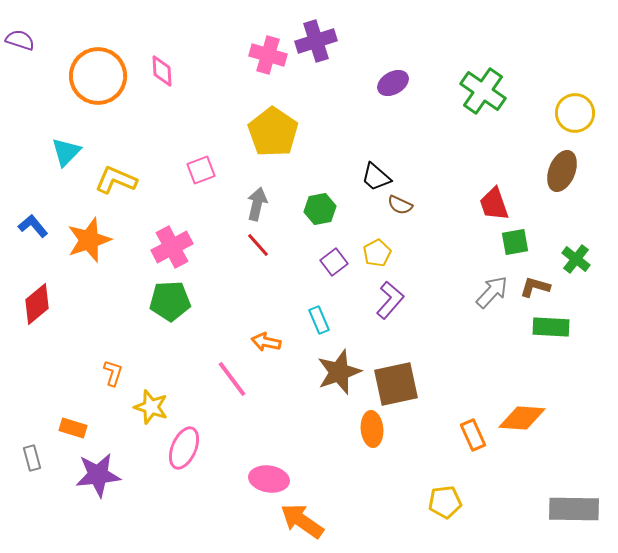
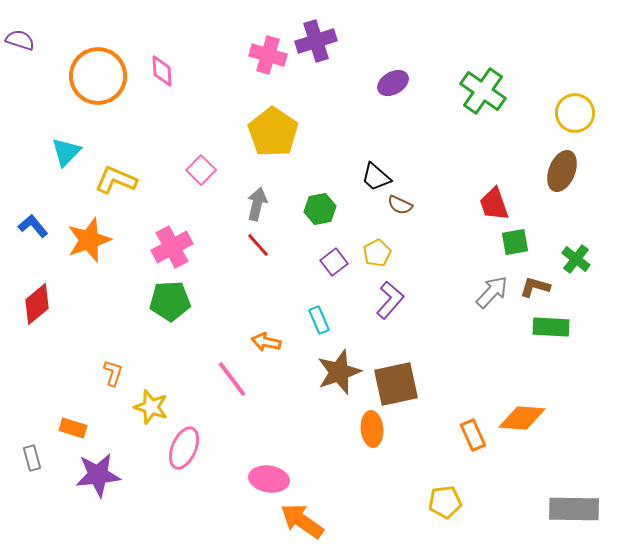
pink square at (201, 170): rotated 24 degrees counterclockwise
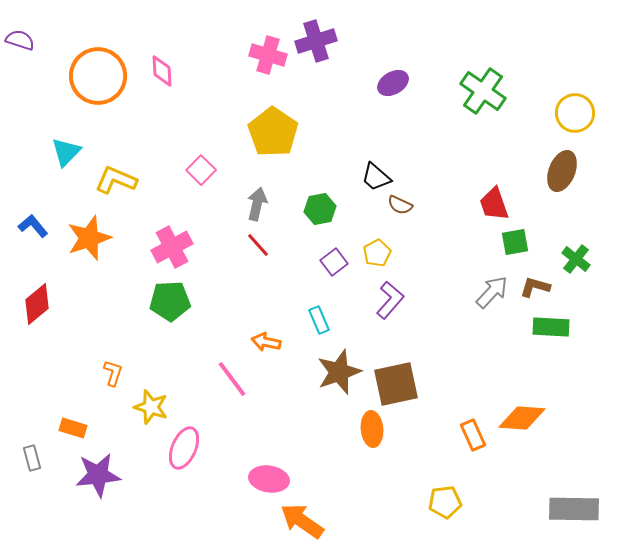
orange star at (89, 240): moved 2 px up
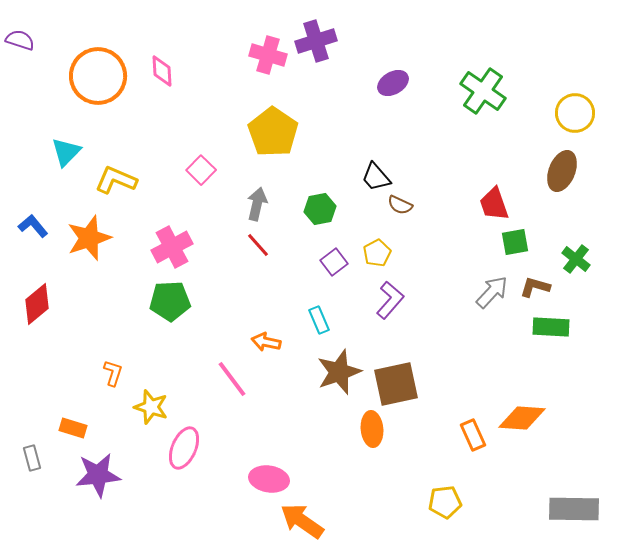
black trapezoid at (376, 177): rotated 8 degrees clockwise
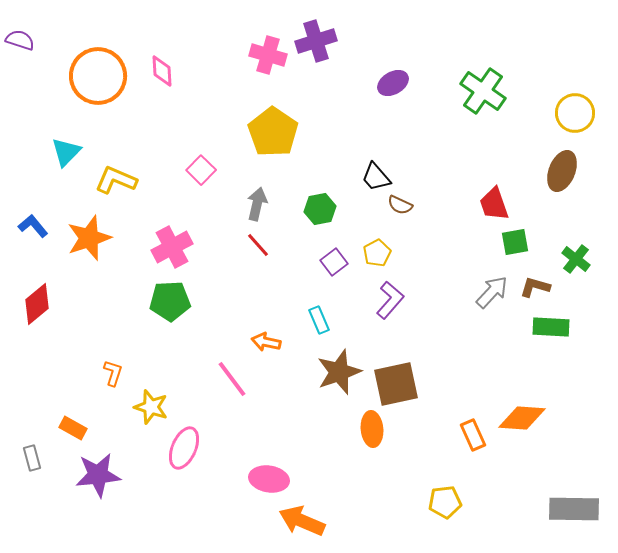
orange rectangle at (73, 428): rotated 12 degrees clockwise
orange arrow at (302, 521): rotated 12 degrees counterclockwise
